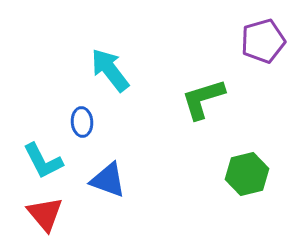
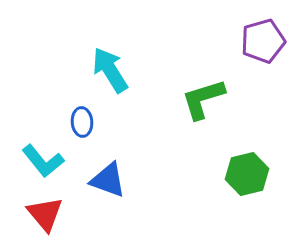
cyan arrow: rotated 6 degrees clockwise
cyan L-shape: rotated 12 degrees counterclockwise
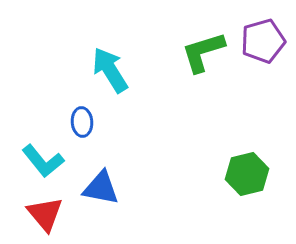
green L-shape: moved 47 px up
blue triangle: moved 7 px left, 8 px down; rotated 9 degrees counterclockwise
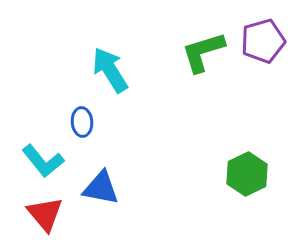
green hexagon: rotated 12 degrees counterclockwise
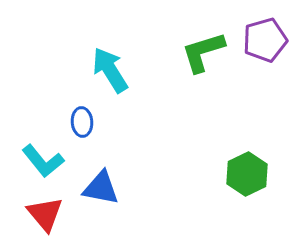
purple pentagon: moved 2 px right, 1 px up
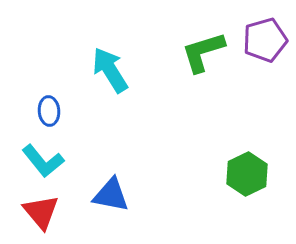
blue ellipse: moved 33 px left, 11 px up
blue triangle: moved 10 px right, 7 px down
red triangle: moved 4 px left, 2 px up
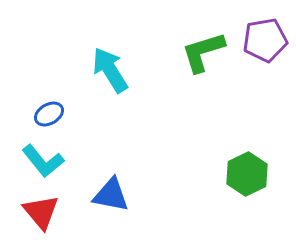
purple pentagon: rotated 6 degrees clockwise
blue ellipse: moved 3 px down; rotated 64 degrees clockwise
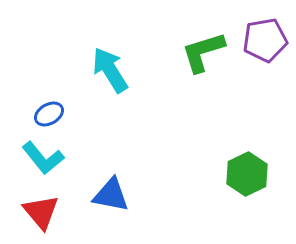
cyan L-shape: moved 3 px up
